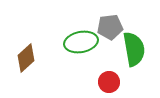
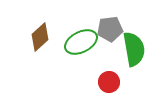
gray pentagon: moved 2 px down
green ellipse: rotated 16 degrees counterclockwise
brown diamond: moved 14 px right, 21 px up
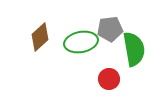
green ellipse: rotated 16 degrees clockwise
red circle: moved 3 px up
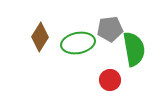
brown diamond: rotated 16 degrees counterclockwise
green ellipse: moved 3 px left, 1 px down
red circle: moved 1 px right, 1 px down
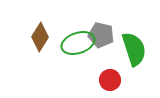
gray pentagon: moved 9 px left, 6 px down; rotated 20 degrees clockwise
green ellipse: rotated 8 degrees counterclockwise
green semicircle: rotated 8 degrees counterclockwise
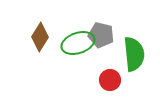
green semicircle: moved 5 px down; rotated 12 degrees clockwise
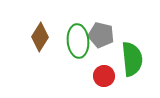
green ellipse: moved 2 px up; rotated 76 degrees counterclockwise
green semicircle: moved 2 px left, 5 px down
red circle: moved 6 px left, 4 px up
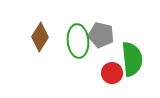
red circle: moved 8 px right, 3 px up
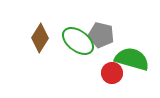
brown diamond: moved 1 px down
green ellipse: rotated 48 degrees counterclockwise
green semicircle: rotated 68 degrees counterclockwise
